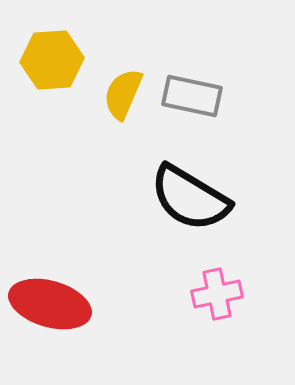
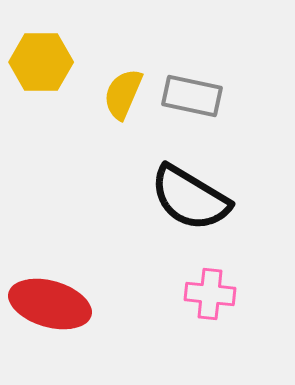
yellow hexagon: moved 11 px left, 2 px down; rotated 4 degrees clockwise
pink cross: moved 7 px left; rotated 18 degrees clockwise
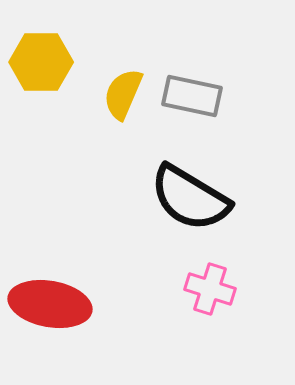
pink cross: moved 5 px up; rotated 12 degrees clockwise
red ellipse: rotated 6 degrees counterclockwise
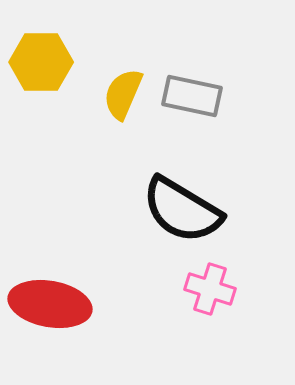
black semicircle: moved 8 px left, 12 px down
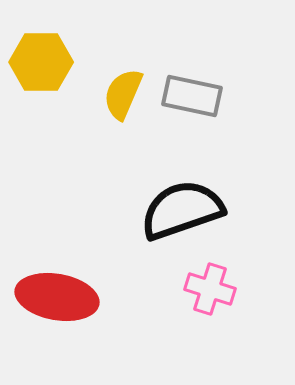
black semicircle: rotated 130 degrees clockwise
red ellipse: moved 7 px right, 7 px up
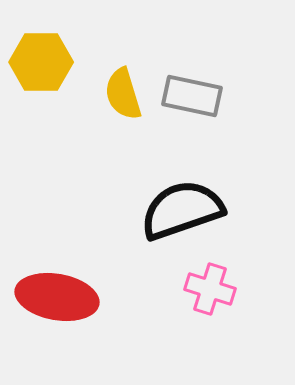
yellow semicircle: rotated 40 degrees counterclockwise
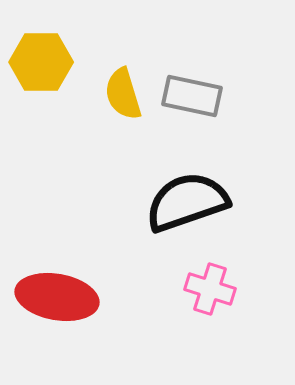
black semicircle: moved 5 px right, 8 px up
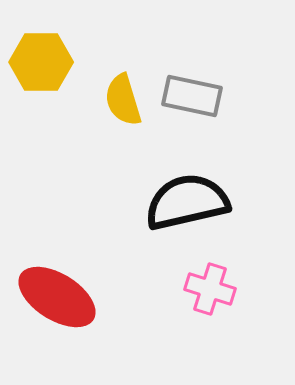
yellow semicircle: moved 6 px down
black semicircle: rotated 6 degrees clockwise
red ellipse: rotated 22 degrees clockwise
